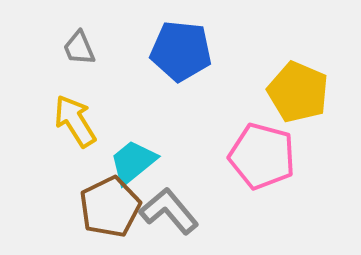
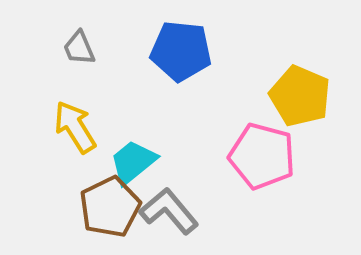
yellow pentagon: moved 2 px right, 4 px down
yellow arrow: moved 6 px down
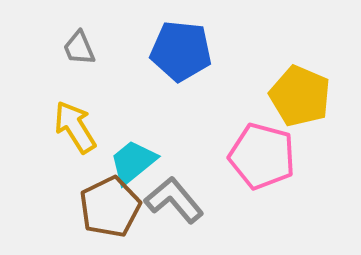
gray L-shape: moved 5 px right, 11 px up
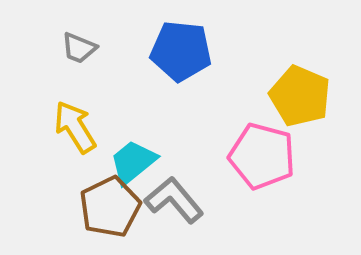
gray trapezoid: rotated 45 degrees counterclockwise
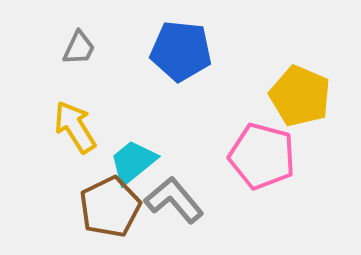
gray trapezoid: rotated 87 degrees counterclockwise
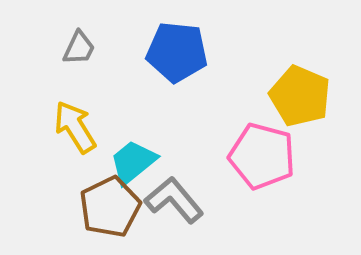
blue pentagon: moved 4 px left, 1 px down
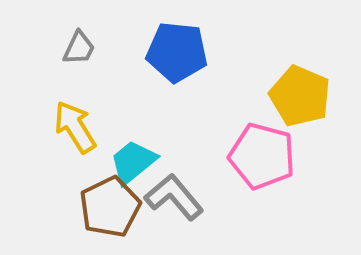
gray L-shape: moved 3 px up
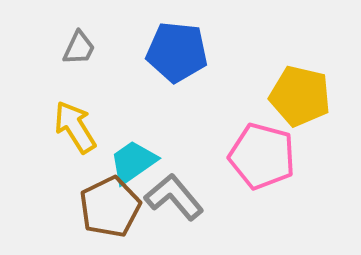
yellow pentagon: rotated 10 degrees counterclockwise
cyan trapezoid: rotated 4 degrees clockwise
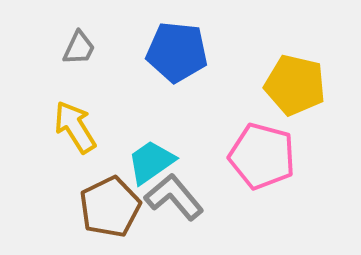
yellow pentagon: moved 5 px left, 11 px up
cyan trapezoid: moved 18 px right
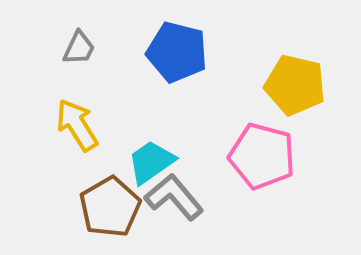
blue pentagon: rotated 8 degrees clockwise
yellow arrow: moved 2 px right, 2 px up
brown pentagon: rotated 4 degrees counterclockwise
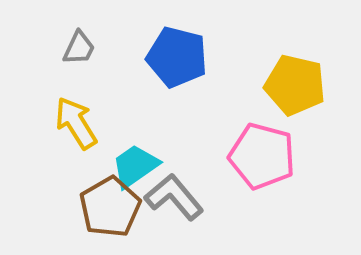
blue pentagon: moved 5 px down
yellow arrow: moved 1 px left, 2 px up
cyan trapezoid: moved 16 px left, 4 px down
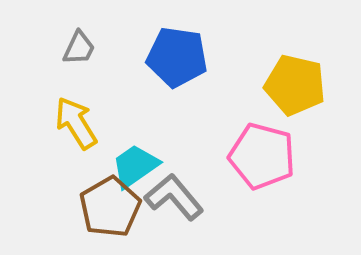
blue pentagon: rotated 6 degrees counterclockwise
